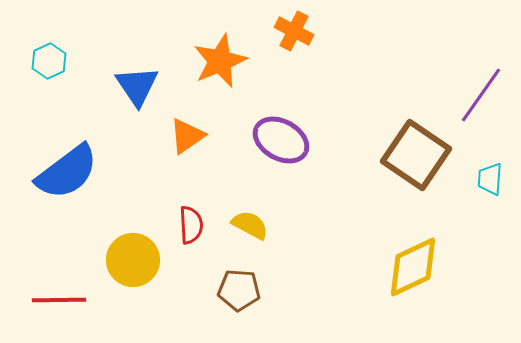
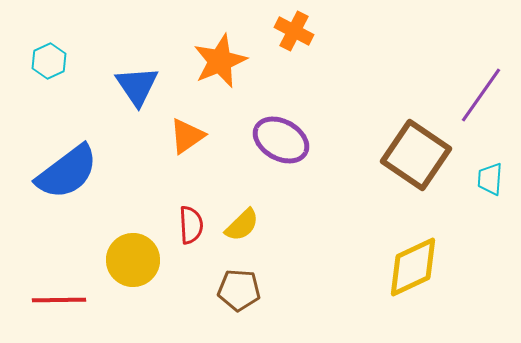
yellow semicircle: moved 8 px left; rotated 108 degrees clockwise
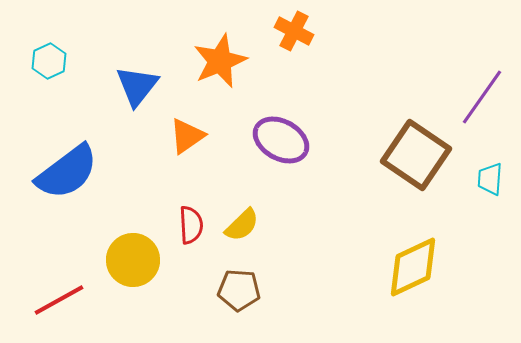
blue triangle: rotated 12 degrees clockwise
purple line: moved 1 px right, 2 px down
red line: rotated 28 degrees counterclockwise
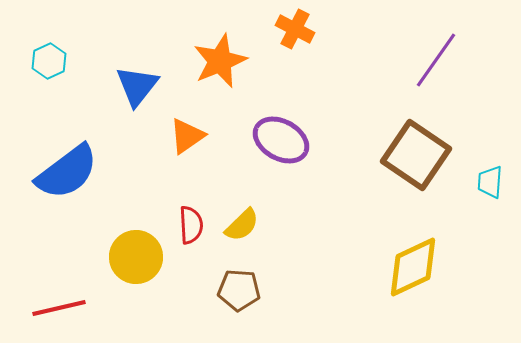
orange cross: moved 1 px right, 2 px up
purple line: moved 46 px left, 37 px up
cyan trapezoid: moved 3 px down
yellow circle: moved 3 px right, 3 px up
red line: moved 8 px down; rotated 16 degrees clockwise
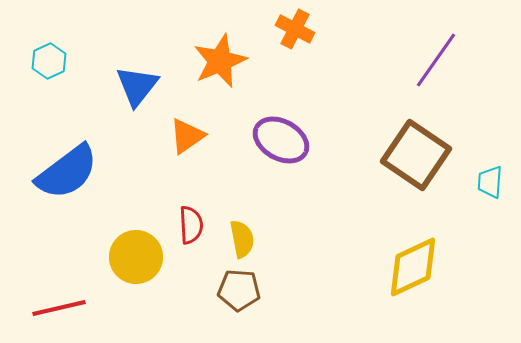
yellow semicircle: moved 14 px down; rotated 57 degrees counterclockwise
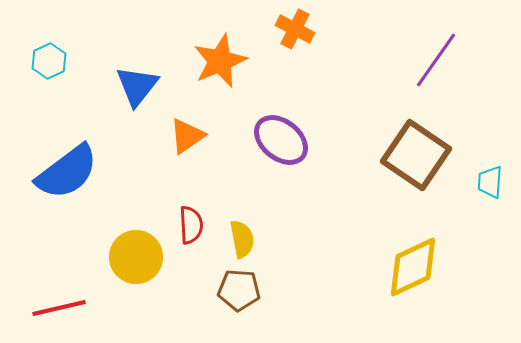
purple ellipse: rotated 10 degrees clockwise
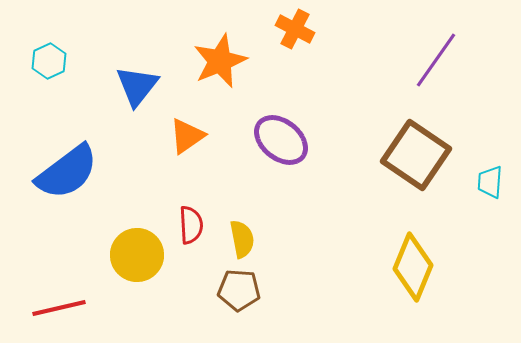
yellow circle: moved 1 px right, 2 px up
yellow diamond: rotated 42 degrees counterclockwise
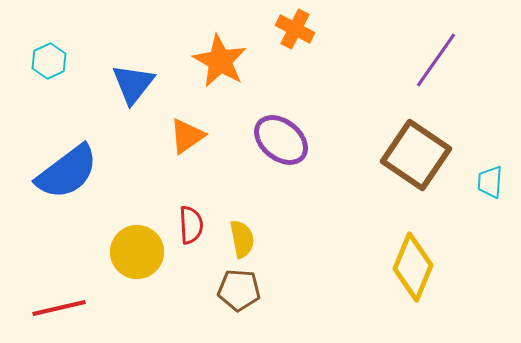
orange star: rotated 20 degrees counterclockwise
blue triangle: moved 4 px left, 2 px up
yellow circle: moved 3 px up
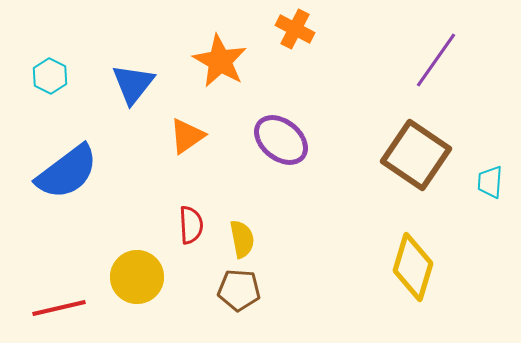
cyan hexagon: moved 1 px right, 15 px down; rotated 8 degrees counterclockwise
yellow circle: moved 25 px down
yellow diamond: rotated 6 degrees counterclockwise
